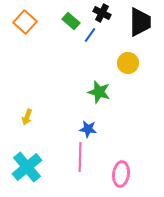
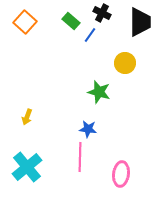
yellow circle: moved 3 px left
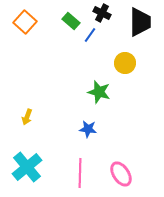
pink line: moved 16 px down
pink ellipse: rotated 40 degrees counterclockwise
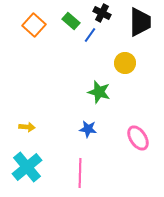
orange square: moved 9 px right, 3 px down
yellow arrow: moved 10 px down; rotated 105 degrees counterclockwise
pink ellipse: moved 17 px right, 36 px up
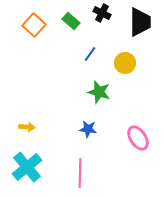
blue line: moved 19 px down
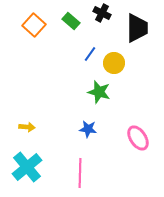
black trapezoid: moved 3 px left, 6 px down
yellow circle: moved 11 px left
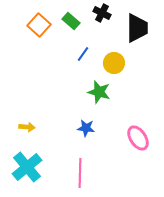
orange square: moved 5 px right
blue line: moved 7 px left
blue star: moved 2 px left, 1 px up
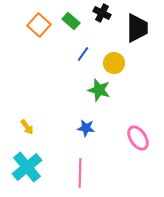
green star: moved 2 px up
yellow arrow: rotated 49 degrees clockwise
